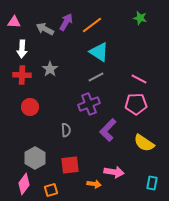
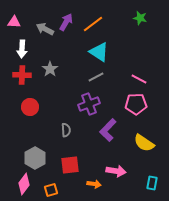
orange line: moved 1 px right, 1 px up
pink arrow: moved 2 px right, 1 px up
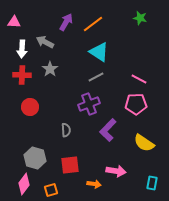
gray arrow: moved 13 px down
gray hexagon: rotated 15 degrees counterclockwise
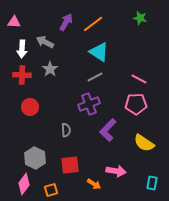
gray line: moved 1 px left
gray hexagon: rotated 10 degrees clockwise
orange arrow: rotated 24 degrees clockwise
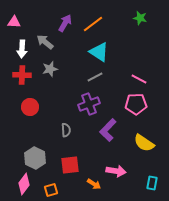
purple arrow: moved 1 px left, 1 px down
gray arrow: rotated 12 degrees clockwise
gray star: rotated 21 degrees clockwise
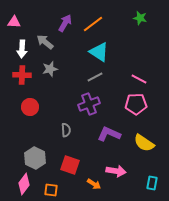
purple L-shape: moved 1 px right, 4 px down; rotated 70 degrees clockwise
red square: rotated 24 degrees clockwise
orange square: rotated 24 degrees clockwise
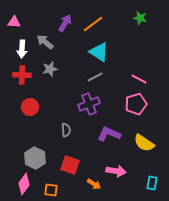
pink pentagon: rotated 15 degrees counterclockwise
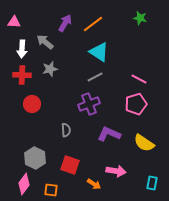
red circle: moved 2 px right, 3 px up
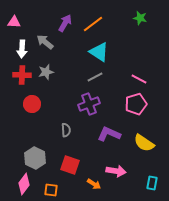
gray star: moved 4 px left, 3 px down
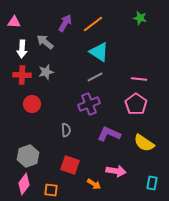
pink line: rotated 21 degrees counterclockwise
pink pentagon: rotated 20 degrees counterclockwise
gray hexagon: moved 7 px left, 2 px up; rotated 15 degrees clockwise
